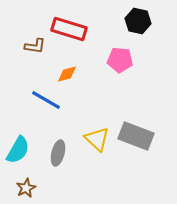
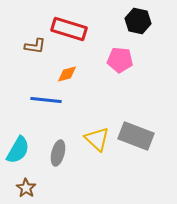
blue line: rotated 24 degrees counterclockwise
brown star: rotated 12 degrees counterclockwise
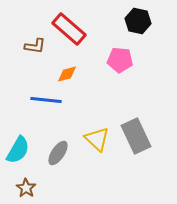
red rectangle: rotated 24 degrees clockwise
gray rectangle: rotated 44 degrees clockwise
gray ellipse: rotated 20 degrees clockwise
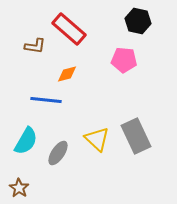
pink pentagon: moved 4 px right
cyan semicircle: moved 8 px right, 9 px up
brown star: moved 7 px left
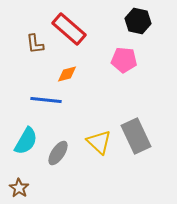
brown L-shape: moved 2 px up; rotated 75 degrees clockwise
yellow triangle: moved 2 px right, 3 px down
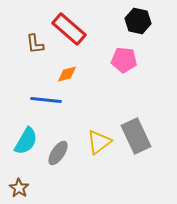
yellow triangle: rotated 40 degrees clockwise
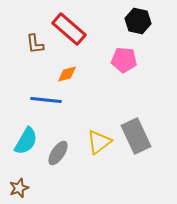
brown star: rotated 18 degrees clockwise
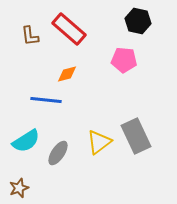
brown L-shape: moved 5 px left, 8 px up
cyan semicircle: rotated 28 degrees clockwise
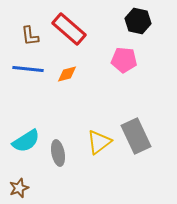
blue line: moved 18 px left, 31 px up
gray ellipse: rotated 45 degrees counterclockwise
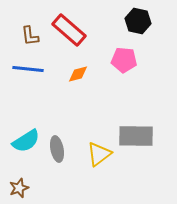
red rectangle: moved 1 px down
orange diamond: moved 11 px right
gray rectangle: rotated 64 degrees counterclockwise
yellow triangle: moved 12 px down
gray ellipse: moved 1 px left, 4 px up
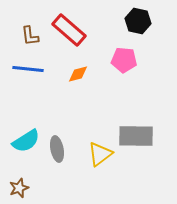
yellow triangle: moved 1 px right
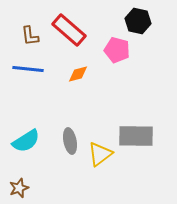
pink pentagon: moved 7 px left, 10 px up; rotated 10 degrees clockwise
gray ellipse: moved 13 px right, 8 px up
